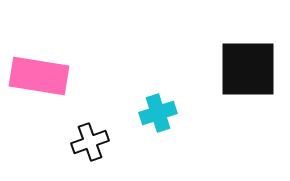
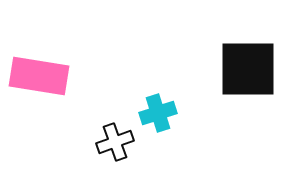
black cross: moved 25 px right
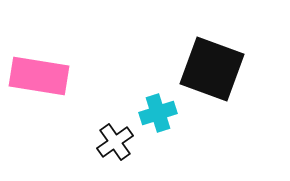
black square: moved 36 px left; rotated 20 degrees clockwise
black cross: rotated 15 degrees counterclockwise
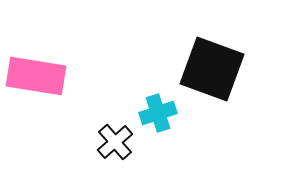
pink rectangle: moved 3 px left
black cross: rotated 6 degrees counterclockwise
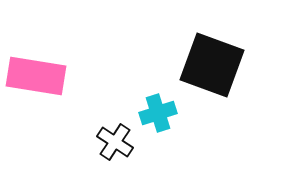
black square: moved 4 px up
black cross: rotated 15 degrees counterclockwise
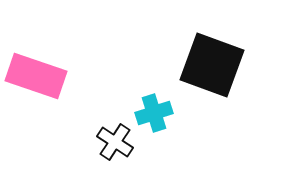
pink rectangle: rotated 10 degrees clockwise
cyan cross: moved 4 px left
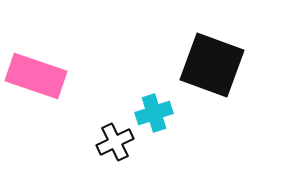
black cross: rotated 30 degrees clockwise
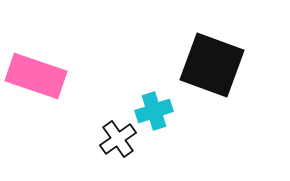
cyan cross: moved 2 px up
black cross: moved 3 px right, 3 px up; rotated 9 degrees counterclockwise
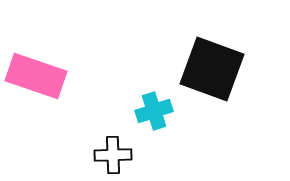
black square: moved 4 px down
black cross: moved 5 px left, 16 px down; rotated 33 degrees clockwise
